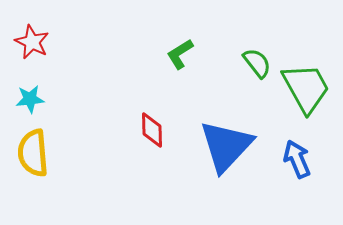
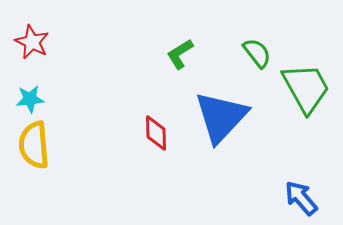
green semicircle: moved 10 px up
red diamond: moved 4 px right, 3 px down
blue triangle: moved 5 px left, 29 px up
yellow semicircle: moved 1 px right, 8 px up
blue arrow: moved 4 px right, 39 px down; rotated 18 degrees counterclockwise
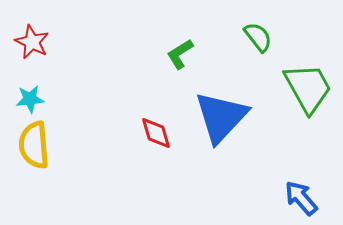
green semicircle: moved 1 px right, 16 px up
green trapezoid: moved 2 px right
red diamond: rotated 15 degrees counterclockwise
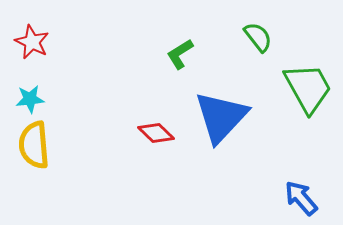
red diamond: rotated 30 degrees counterclockwise
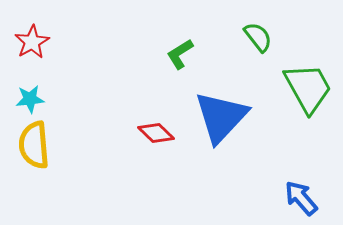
red star: rotated 16 degrees clockwise
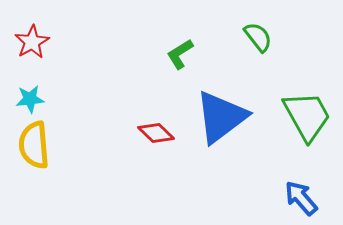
green trapezoid: moved 1 px left, 28 px down
blue triangle: rotated 10 degrees clockwise
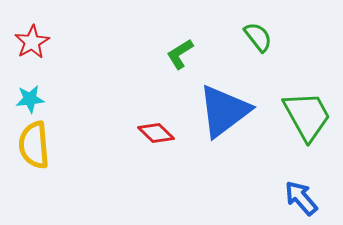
blue triangle: moved 3 px right, 6 px up
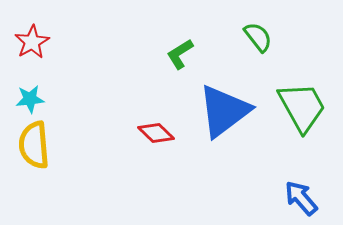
green trapezoid: moved 5 px left, 9 px up
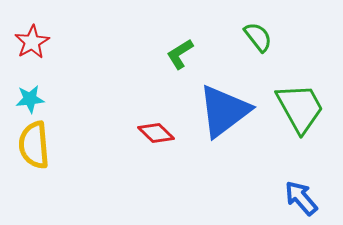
green trapezoid: moved 2 px left, 1 px down
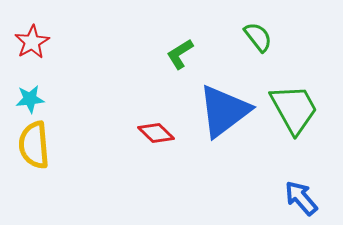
green trapezoid: moved 6 px left, 1 px down
